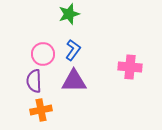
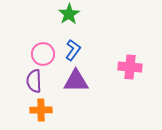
green star: rotated 15 degrees counterclockwise
purple triangle: moved 2 px right
orange cross: rotated 10 degrees clockwise
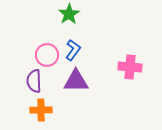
pink circle: moved 4 px right, 1 px down
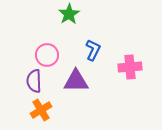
blue L-shape: moved 20 px right; rotated 10 degrees counterclockwise
pink cross: rotated 10 degrees counterclockwise
orange cross: rotated 30 degrees counterclockwise
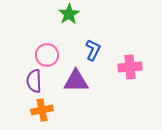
orange cross: moved 1 px right; rotated 20 degrees clockwise
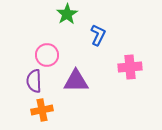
green star: moved 2 px left
blue L-shape: moved 5 px right, 15 px up
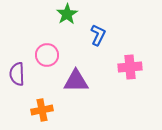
purple semicircle: moved 17 px left, 7 px up
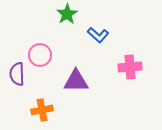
blue L-shape: rotated 105 degrees clockwise
pink circle: moved 7 px left
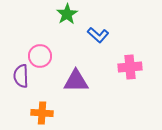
pink circle: moved 1 px down
purple semicircle: moved 4 px right, 2 px down
orange cross: moved 3 px down; rotated 15 degrees clockwise
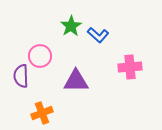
green star: moved 4 px right, 12 px down
orange cross: rotated 25 degrees counterclockwise
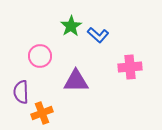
purple semicircle: moved 16 px down
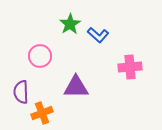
green star: moved 1 px left, 2 px up
purple triangle: moved 6 px down
